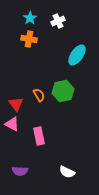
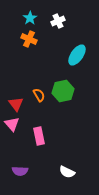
orange cross: rotated 14 degrees clockwise
pink triangle: rotated 21 degrees clockwise
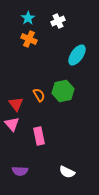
cyan star: moved 2 px left
